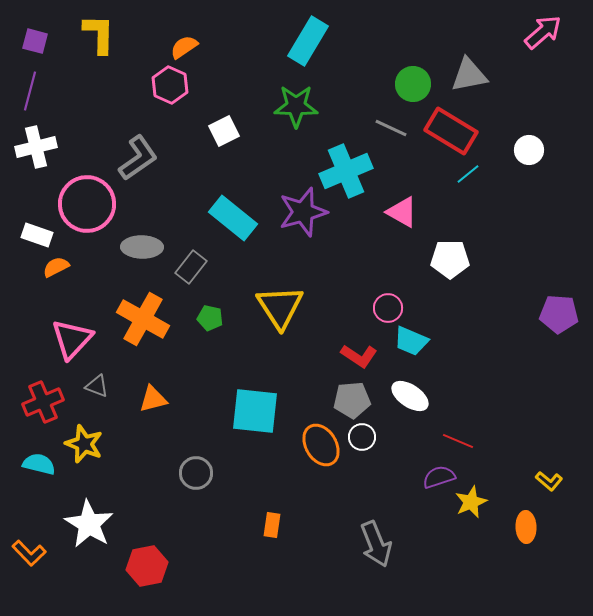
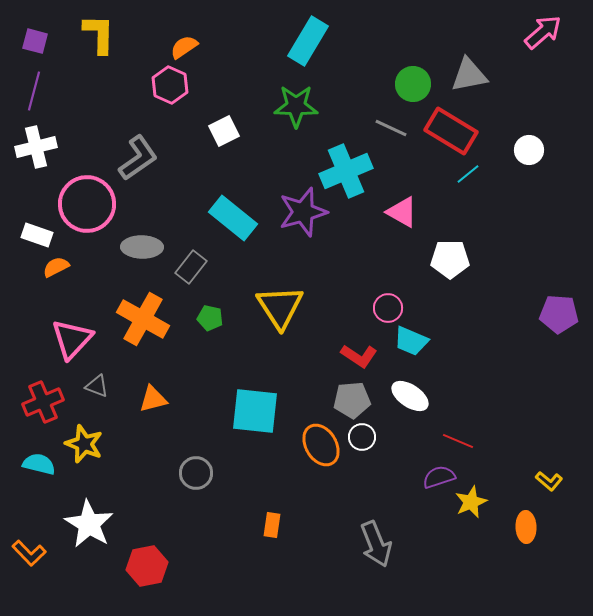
purple line at (30, 91): moved 4 px right
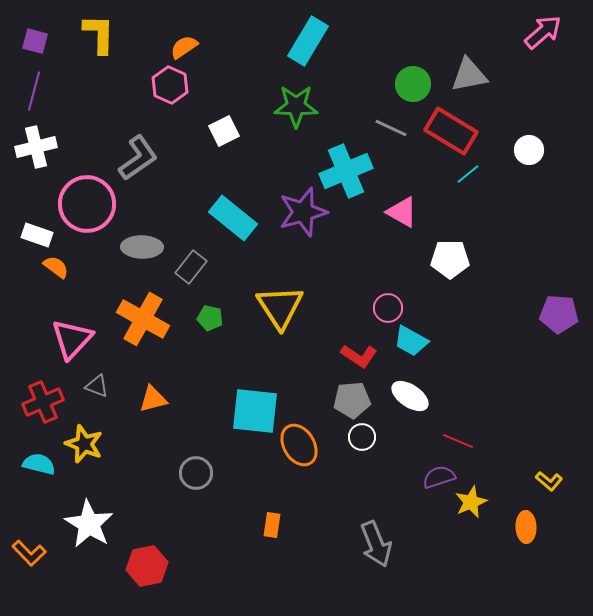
orange semicircle at (56, 267): rotated 64 degrees clockwise
cyan trapezoid at (411, 341): rotated 6 degrees clockwise
orange ellipse at (321, 445): moved 22 px left
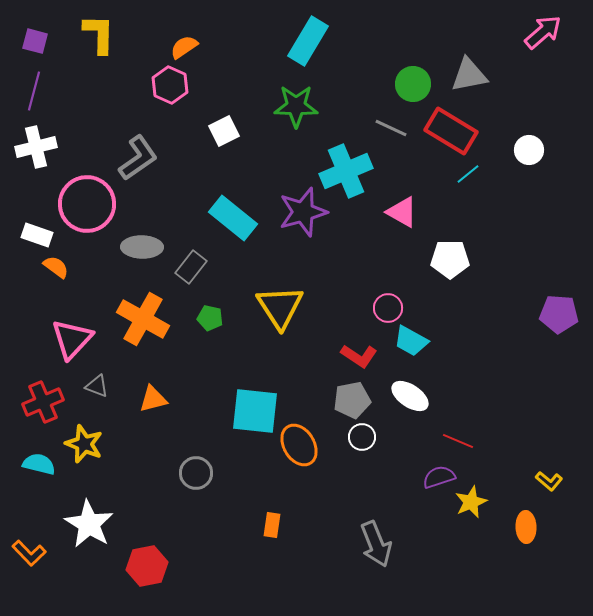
gray pentagon at (352, 400): rotated 6 degrees counterclockwise
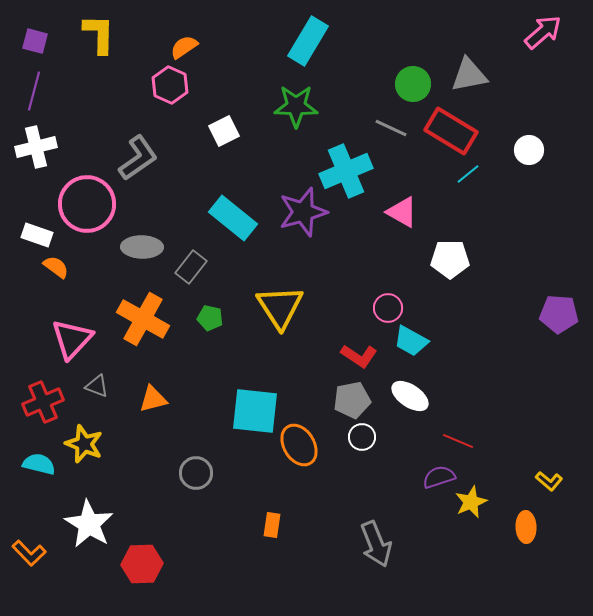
red hexagon at (147, 566): moved 5 px left, 2 px up; rotated 9 degrees clockwise
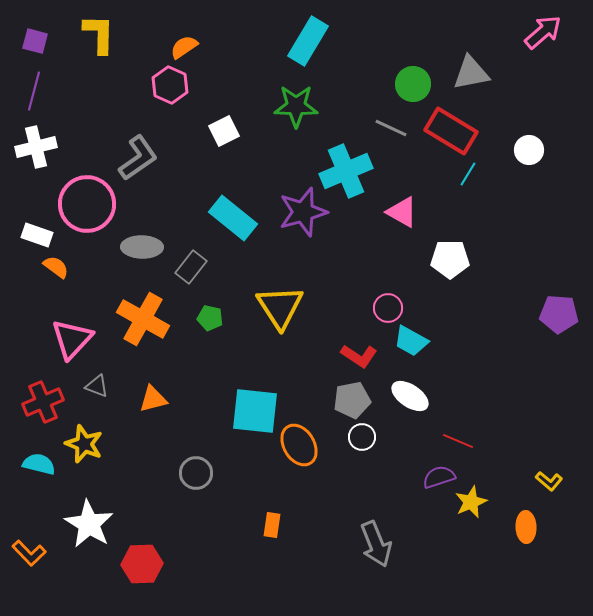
gray triangle at (469, 75): moved 2 px right, 2 px up
cyan line at (468, 174): rotated 20 degrees counterclockwise
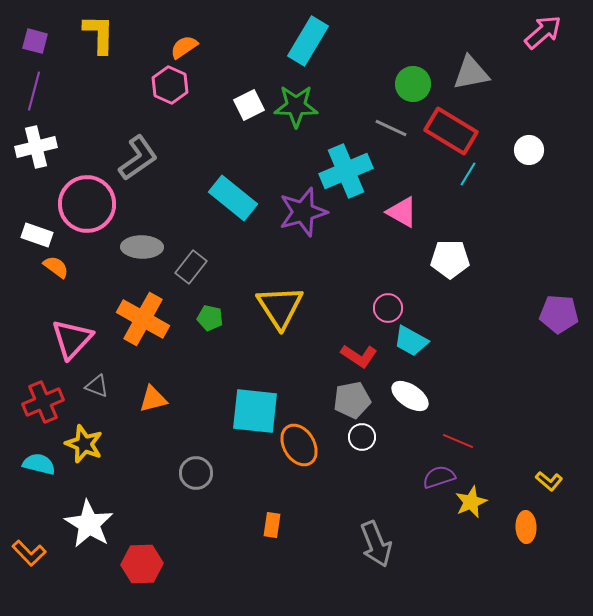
white square at (224, 131): moved 25 px right, 26 px up
cyan rectangle at (233, 218): moved 20 px up
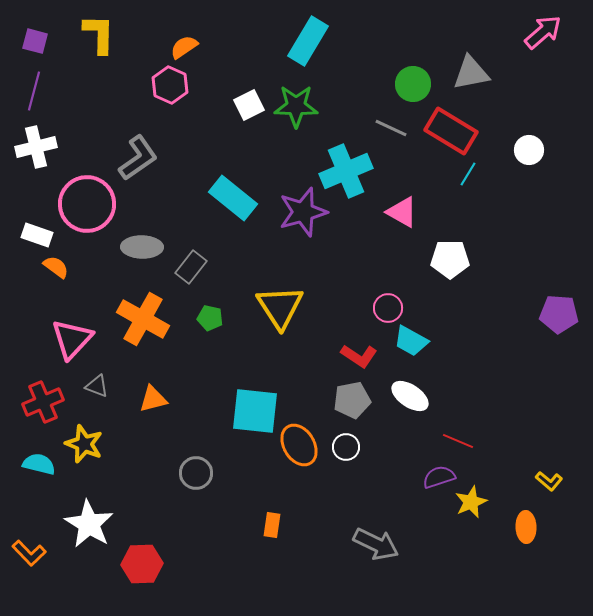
white circle at (362, 437): moved 16 px left, 10 px down
gray arrow at (376, 544): rotated 42 degrees counterclockwise
